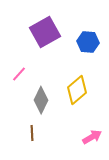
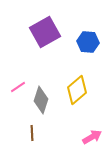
pink line: moved 1 px left, 13 px down; rotated 14 degrees clockwise
gray diamond: rotated 8 degrees counterclockwise
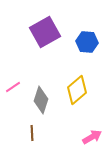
blue hexagon: moved 1 px left
pink line: moved 5 px left
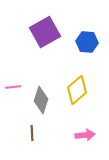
pink line: rotated 28 degrees clockwise
pink arrow: moved 7 px left, 2 px up; rotated 24 degrees clockwise
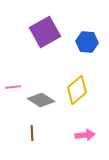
gray diamond: rotated 76 degrees counterclockwise
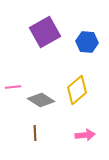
brown line: moved 3 px right
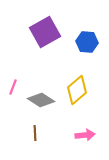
pink line: rotated 63 degrees counterclockwise
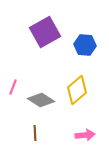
blue hexagon: moved 2 px left, 3 px down
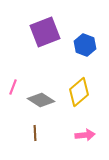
purple square: rotated 8 degrees clockwise
blue hexagon: rotated 15 degrees clockwise
yellow diamond: moved 2 px right, 2 px down
